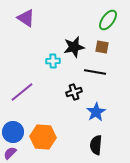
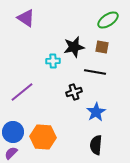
green ellipse: rotated 20 degrees clockwise
purple semicircle: moved 1 px right
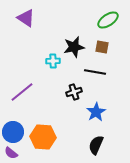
black semicircle: rotated 18 degrees clockwise
purple semicircle: rotated 96 degrees counterclockwise
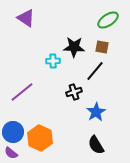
black star: rotated 15 degrees clockwise
black line: moved 1 px up; rotated 60 degrees counterclockwise
orange hexagon: moved 3 px left, 1 px down; rotated 20 degrees clockwise
black semicircle: rotated 54 degrees counterclockwise
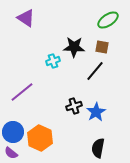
cyan cross: rotated 16 degrees counterclockwise
black cross: moved 14 px down
black semicircle: moved 2 px right, 3 px down; rotated 42 degrees clockwise
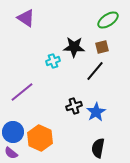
brown square: rotated 24 degrees counterclockwise
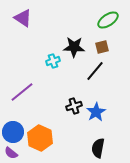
purple triangle: moved 3 px left
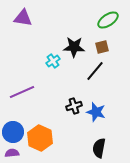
purple triangle: rotated 24 degrees counterclockwise
cyan cross: rotated 16 degrees counterclockwise
purple line: rotated 15 degrees clockwise
blue star: rotated 24 degrees counterclockwise
black semicircle: moved 1 px right
purple semicircle: moved 1 px right; rotated 136 degrees clockwise
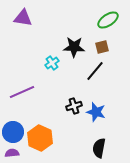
cyan cross: moved 1 px left, 2 px down
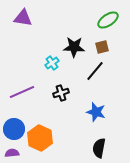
black cross: moved 13 px left, 13 px up
blue circle: moved 1 px right, 3 px up
